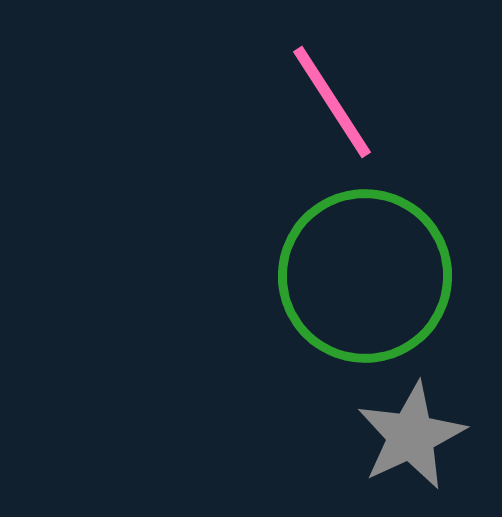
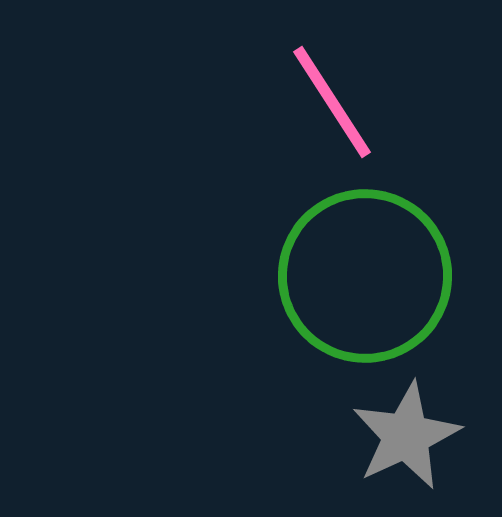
gray star: moved 5 px left
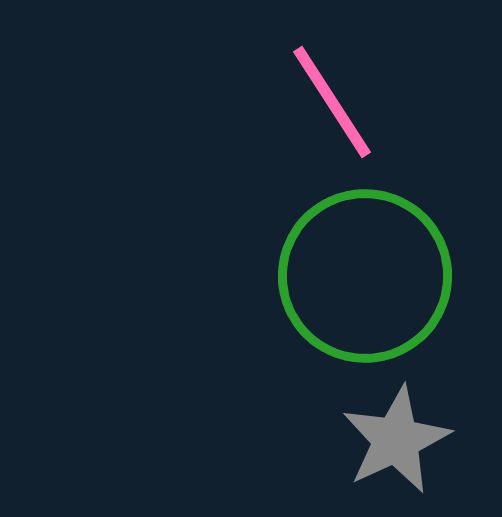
gray star: moved 10 px left, 4 px down
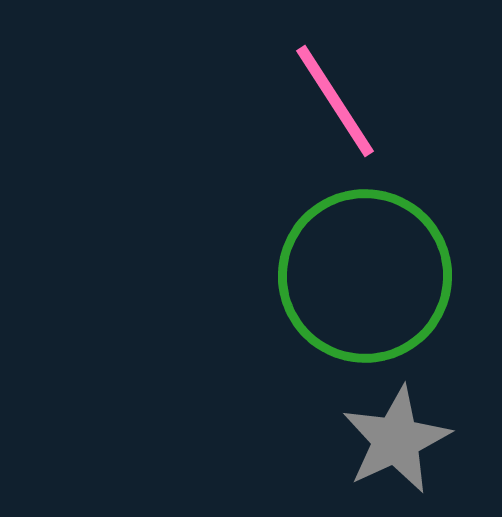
pink line: moved 3 px right, 1 px up
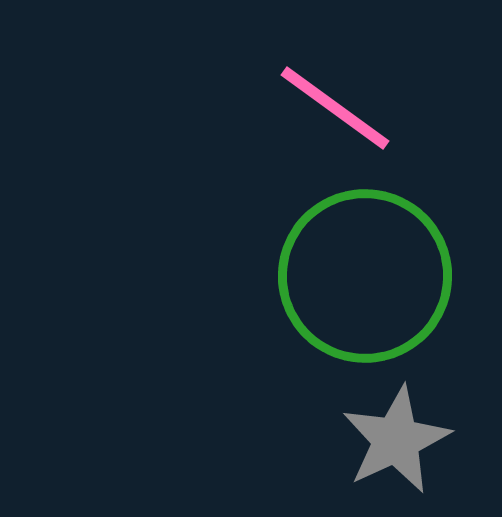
pink line: moved 7 px down; rotated 21 degrees counterclockwise
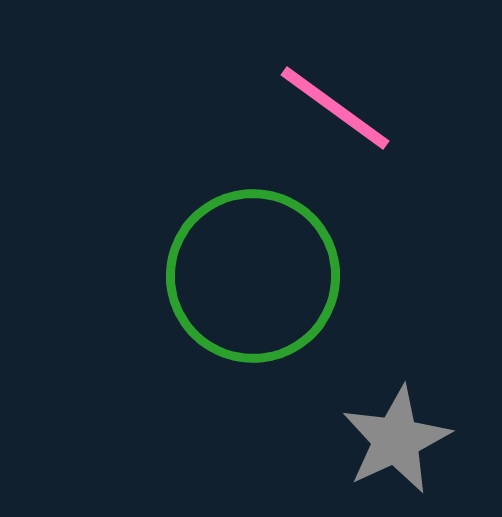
green circle: moved 112 px left
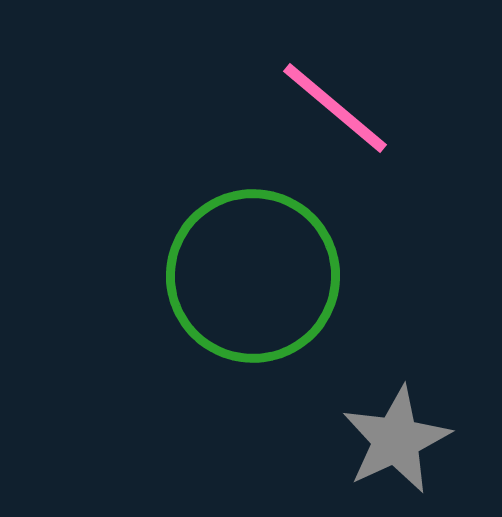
pink line: rotated 4 degrees clockwise
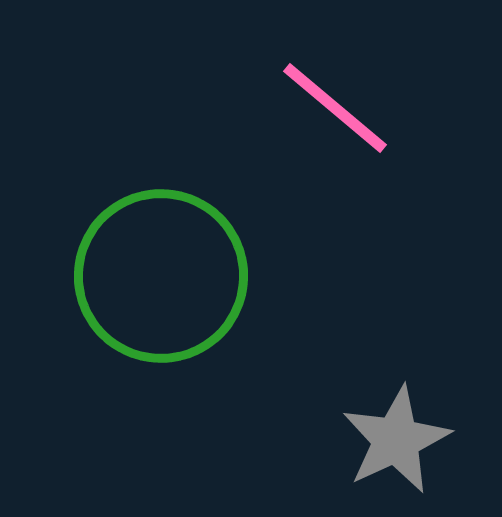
green circle: moved 92 px left
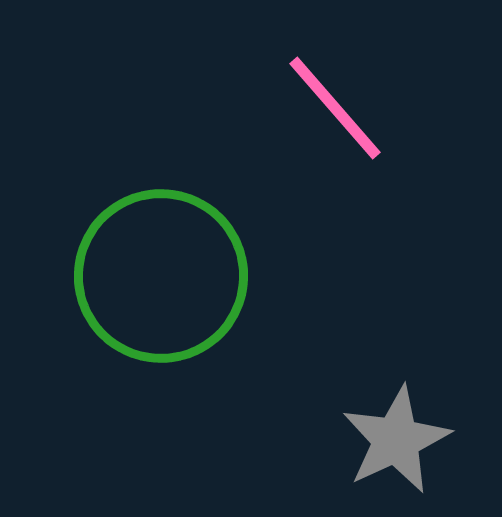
pink line: rotated 9 degrees clockwise
